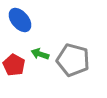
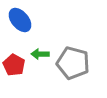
green arrow: rotated 18 degrees counterclockwise
gray pentagon: moved 3 px down
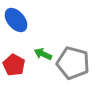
blue ellipse: moved 4 px left
green arrow: moved 3 px right; rotated 24 degrees clockwise
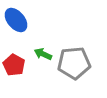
gray pentagon: moved 1 px right; rotated 20 degrees counterclockwise
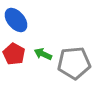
red pentagon: moved 11 px up
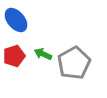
red pentagon: moved 2 px down; rotated 25 degrees clockwise
gray pentagon: rotated 24 degrees counterclockwise
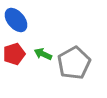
red pentagon: moved 2 px up
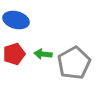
blue ellipse: rotated 35 degrees counterclockwise
green arrow: rotated 18 degrees counterclockwise
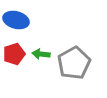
green arrow: moved 2 px left
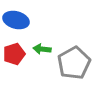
green arrow: moved 1 px right, 5 px up
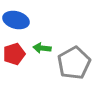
green arrow: moved 1 px up
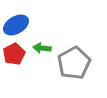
blue ellipse: moved 5 px down; rotated 45 degrees counterclockwise
red pentagon: rotated 10 degrees counterclockwise
